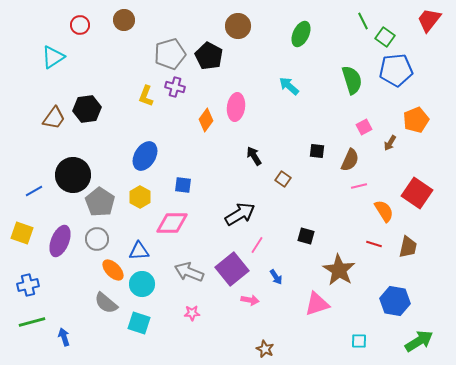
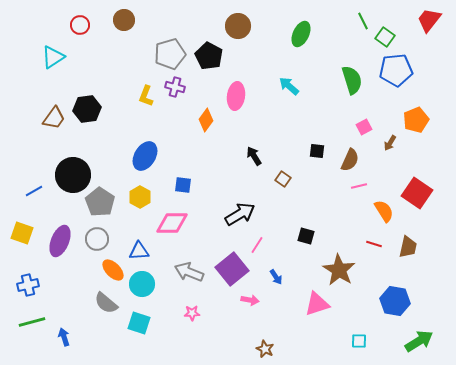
pink ellipse at (236, 107): moved 11 px up
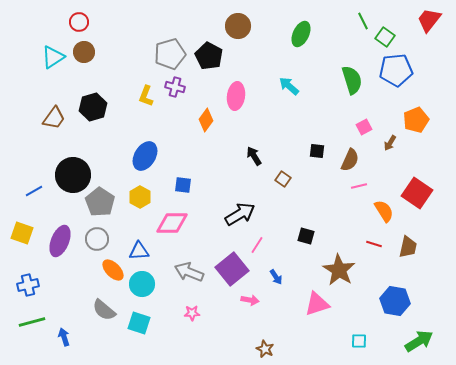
brown circle at (124, 20): moved 40 px left, 32 px down
red circle at (80, 25): moved 1 px left, 3 px up
black hexagon at (87, 109): moved 6 px right, 2 px up; rotated 8 degrees counterclockwise
gray semicircle at (106, 303): moved 2 px left, 7 px down
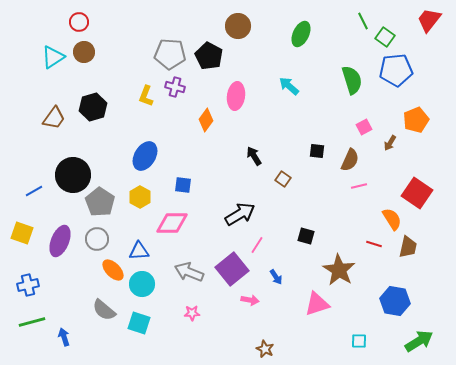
gray pentagon at (170, 54): rotated 20 degrees clockwise
orange semicircle at (384, 211): moved 8 px right, 8 px down
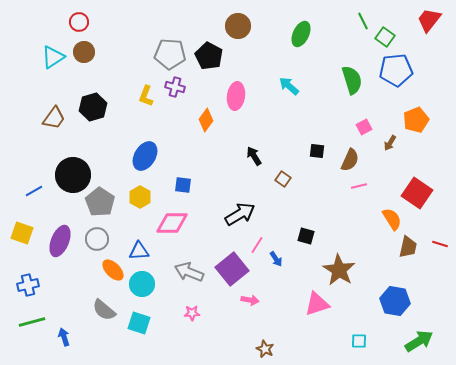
red line at (374, 244): moved 66 px right
blue arrow at (276, 277): moved 18 px up
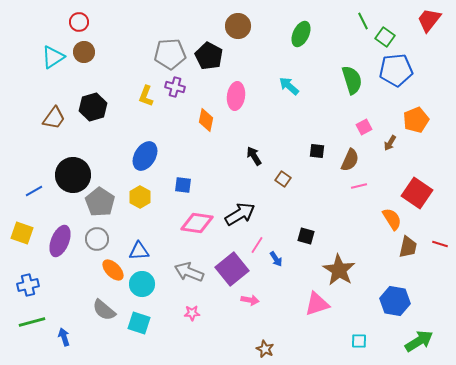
gray pentagon at (170, 54): rotated 8 degrees counterclockwise
orange diamond at (206, 120): rotated 25 degrees counterclockwise
pink diamond at (172, 223): moved 25 px right; rotated 8 degrees clockwise
